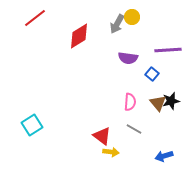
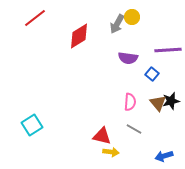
red triangle: rotated 24 degrees counterclockwise
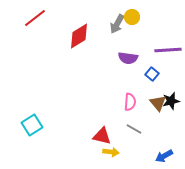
blue arrow: rotated 12 degrees counterclockwise
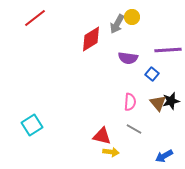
red diamond: moved 12 px right, 3 px down
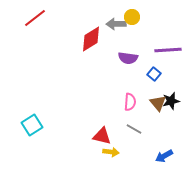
gray arrow: moved 1 px left; rotated 60 degrees clockwise
blue square: moved 2 px right
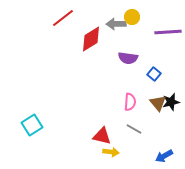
red line: moved 28 px right
purple line: moved 18 px up
black star: moved 1 px down
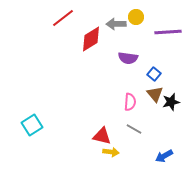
yellow circle: moved 4 px right
brown triangle: moved 3 px left, 9 px up
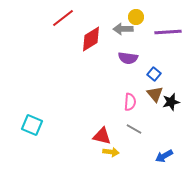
gray arrow: moved 7 px right, 5 px down
cyan square: rotated 35 degrees counterclockwise
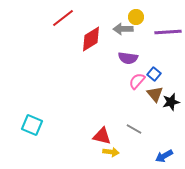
pink semicircle: moved 7 px right, 21 px up; rotated 144 degrees counterclockwise
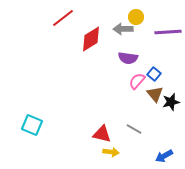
red triangle: moved 2 px up
